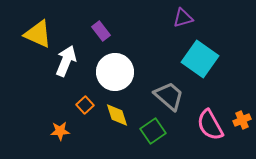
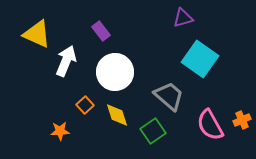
yellow triangle: moved 1 px left
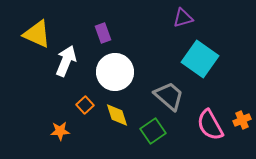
purple rectangle: moved 2 px right, 2 px down; rotated 18 degrees clockwise
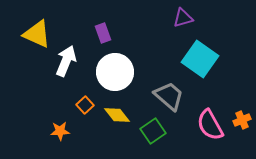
yellow diamond: rotated 20 degrees counterclockwise
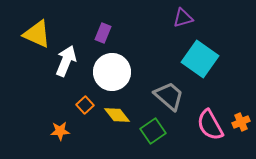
purple rectangle: rotated 42 degrees clockwise
white circle: moved 3 px left
orange cross: moved 1 px left, 2 px down
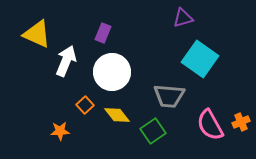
gray trapezoid: rotated 144 degrees clockwise
